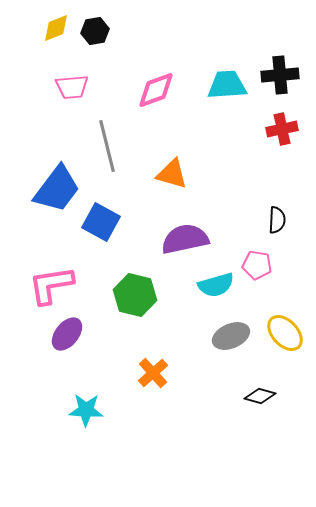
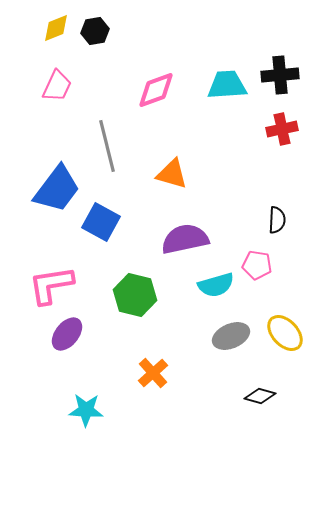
pink trapezoid: moved 15 px left, 1 px up; rotated 60 degrees counterclockwise
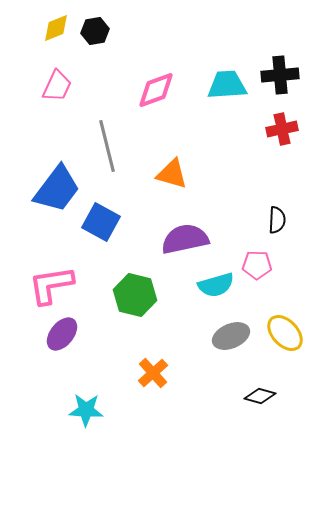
pink pentagon: rotated 8 degrees counterclockwise
purple ellipse: moved 5 px left
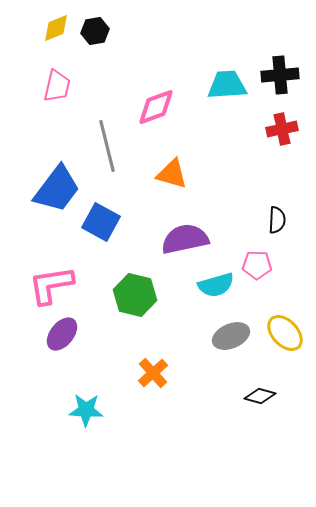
pink trapezoid: rotated 12 degrees counterclockwise
pink diamond: moved 17 px down
